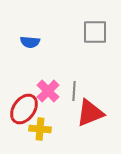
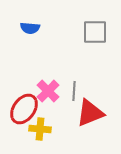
blue semicircle: moved 14 px up
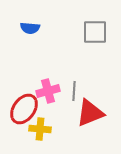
pink cross: rotated 30 degrees clockwise
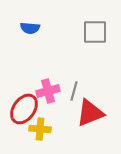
gray line: rotated 12 degrees clockwise
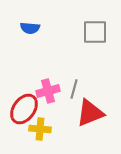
gray line: moved 2 px up
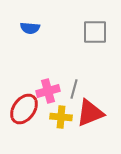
yellow cross: moved 21 px right, 12 px up
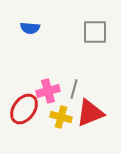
yellow cross: rotated 10 degrees clockwise
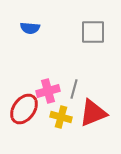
gray square: moved 2 px left
red triangle: moved 3 px right
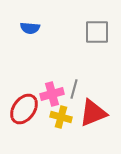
gray square: moved 4 px right
pink cross: moved 4 px right, 3 px down
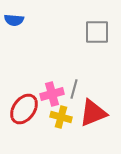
blue semicircle: moved 16 px left, 8 px up
